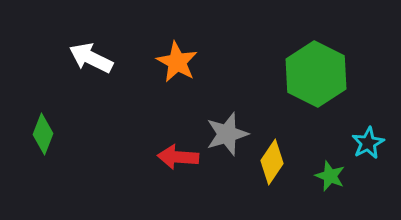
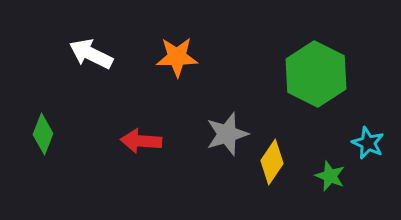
white arrow: moved 4 px up
orange star: moved 5 px up; rotated 30 degrees counterclockwise
cyan star: rotated 20 degrees counterclockwise
red arrow: moved 37 px left, 16 px up
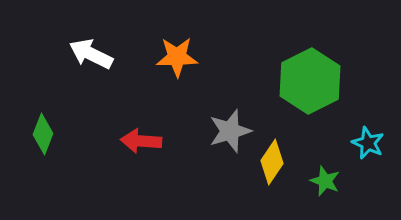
green hexagon: moved 6 px left, 7 px down; rotated 6 degrees clockwise
gray star: moved 3 px right, 3 px up
green star: moved 5 px left, 5 px down
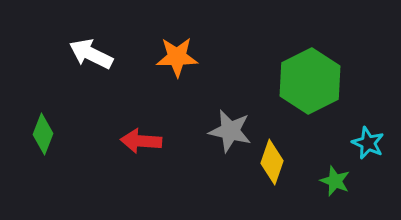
gray star: rotated 30 degrees clockwise
yellow diamond: rotated 15 degrees counterclockwise
green star: moved 10 px right
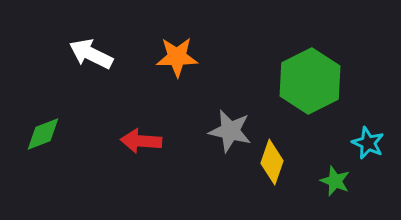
green diamond: rotated 48 degrees clockwise
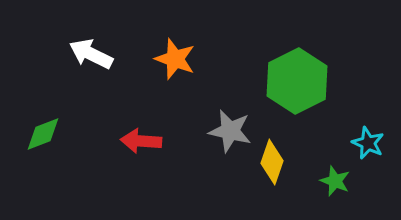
orange star: moved 2 px left, 2 px down; rotated 21 degrees clockwise
green hexagon: moved 13 px left
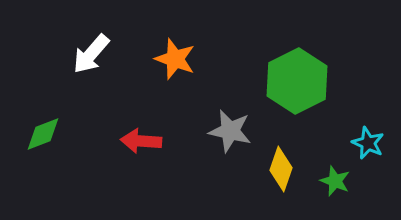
white arrow: rotated 75 degrees counterclockwise
yellow diamond: moved 9 px right, 7 px down
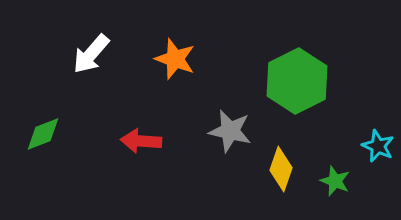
cyan star: moved 10 px right, 3 px down
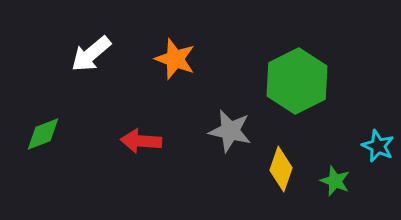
white arrow: rotated 9 degrees clockwise
